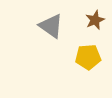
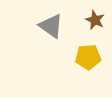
brown star: rotated 24 degrees counterclockwise
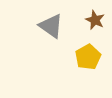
yellow pentagon: rotated 25 degrees counterclockwise
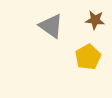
brown star: rotated 18 degrees counterclockwise
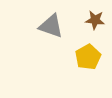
gray triangle: rotated 16 degrees counterclockwise
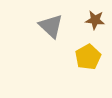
gray triangle: rotated 24 degrees clockwise
